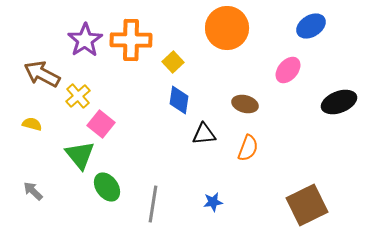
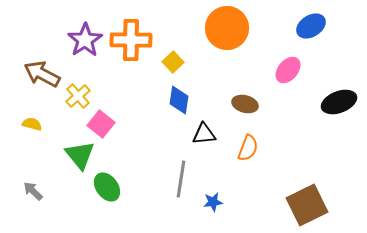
gray line: moved 28 px right, 25 px up
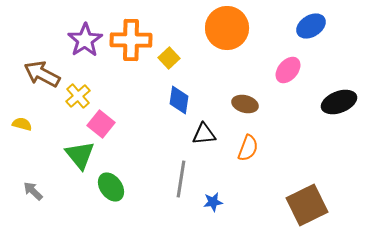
yellow square: moved 4 px left, 4 px up
yellow semicircle: moved 10 px left
green ellipse: moved 4 px right
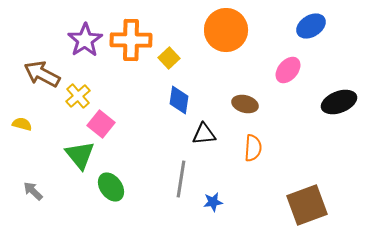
orange circle: moved 1 px left, 2 px down
orange semicircle: moved 5 px right; rotated 16 degrees counterclockwise
brown square: rotated 6 degrees clockwise
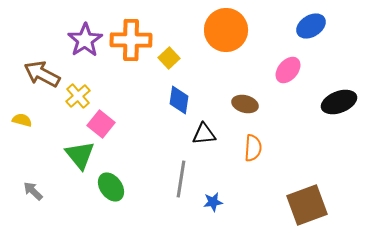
yellow semicircle: moved 4 px up
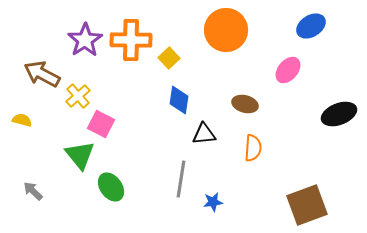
black ellipse: moved 12 px down
pink square: rotated 12 degrees counterclockwise
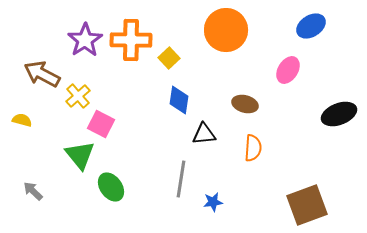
pink ellipse: rotated 8 degrees counterclockwise
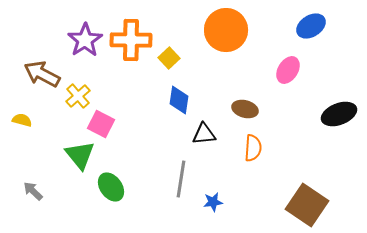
brown ellipse: moved 5 px down
brown square: rotated 36 degrees counterclockwise
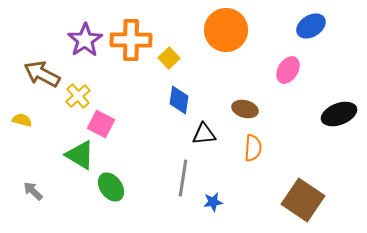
green triangle: rotated 20 degrees counterclockwise
gray line: moved 2 px right, 1 px up
brown square: moved 4 px left, 5 px up
